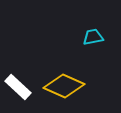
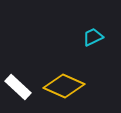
cyan trapezoid: rotated 15 degrees counterclockwise
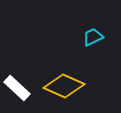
white rectangle: moved 1 px left, 1 px down
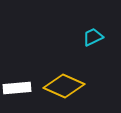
white rectangle: rotated 48 degrees counterclockwise
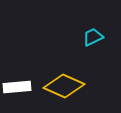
white rectangle: moved 1 px up
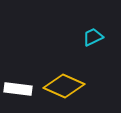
white rectangle: moved 1 px right, 2 px down; rotated 12 degrees clockwise
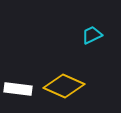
cyan trapezoid: moved 1 px left, 2 px up
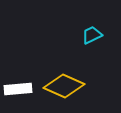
white rectangle: rotated 12 degrees counterclockwise
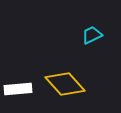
yellow diamond: moved 1 px right, 2 px up; rotated 24 degrees clockwise
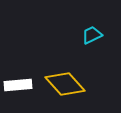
white rectangle: moved 4 px up
